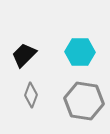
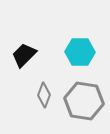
gray diamond: moved 13 px right
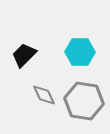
gray diamond: rotated 45 degrees counterclockwise
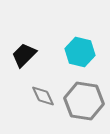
cyan hexagon: rotated 12 degrees clockwise
gray diamond: moved 1 px left, 1 px down
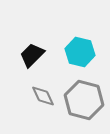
black trapezoid: moved 8 px right
gray hexagon: moved 1 px up; rotated 6 degrees clockwise
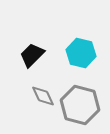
cyan hexagon: moved 1 px right, 1 px down
gray hexagon: moved 4 px left, 5 px down
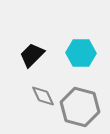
cyan hexagon: rotated 12 degrees counterclockwise
gray hexagon: moved 2 px down
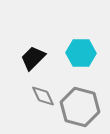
black trapezoid: moved 1 px right, 3 px down
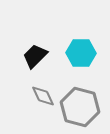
black trapezoid: moved 2 px right, 2 px up
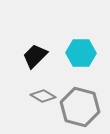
gray diamond: rotated 35 degrees counterclockwise
